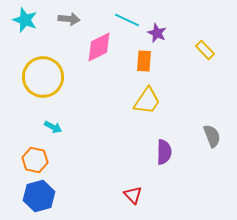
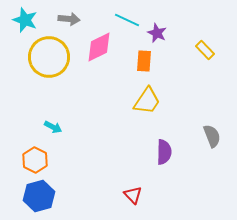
yellow circle: moved 6 px right, 20 px up
orange hexagon: rotated 15 degrees clockwise
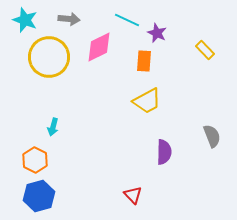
yellow trapezoid: rotated 28 degrees clockwise
cyan arrow: rotated 78 degrees clockwise
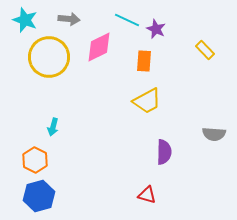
purple star: moved 1 px left, 4 px up
gray semicircle: moved 2 px right, 2 px up; rotated 115 degrees clockwise
red triangle: moved 14 px right; rotated 30 degrees counterclockwise
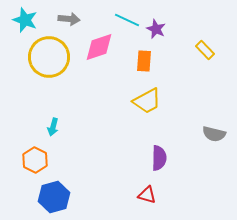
pink diamond: rotated 8 degrees clockwise
gray semicircle: rotated 10 degrees clockwise
purple semicircle: moved 5 px left, 6 px down
blue hexagon: moved 15 px right, 1 px down
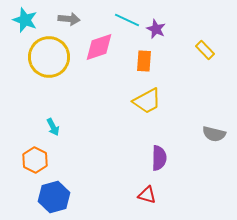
cyan arrow: rotated 42 degrees counterclockwise
